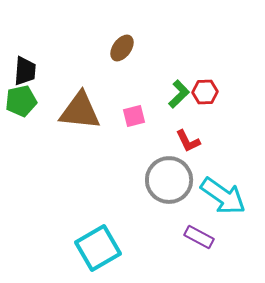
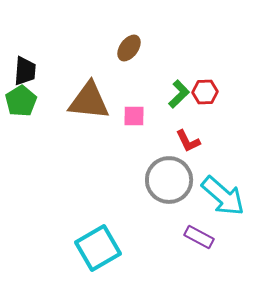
brown ellipse: moved 7 px right
green pentagon: rotated 20 degrees counterclockwise
brown triangle: moved 9 px right, 10 px up
pink square: rotated 15 degrees clockwise
cyan arrow: rotated 6 degrees clockwise
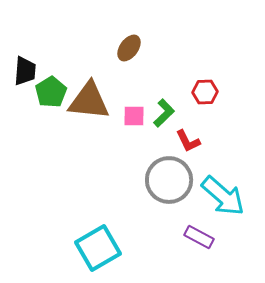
green L-shape: moved 15 px left, 19 px down
green pentagon: moved 30 px right, 9 px up
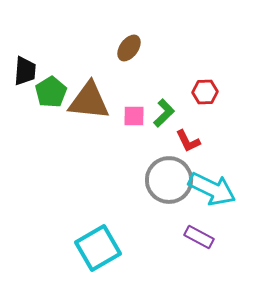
cyan arrow: moved 11 px left, 7 px up; rotated 15 degrees counterclockwise
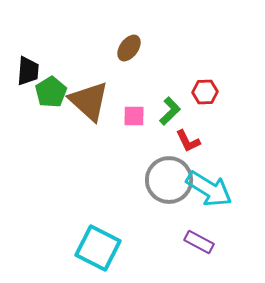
black trapezoid: moved 3 px right
brown triangle: rotated 36 degrees clockwise
green L-shape: moved 6 px right, 2 px up
cyan arrow: moved 3 px left; rotated 6 degrees clockwise
purple rectangle: moved 5 px down
cyan square: rotated 33 degrees counterclockwise
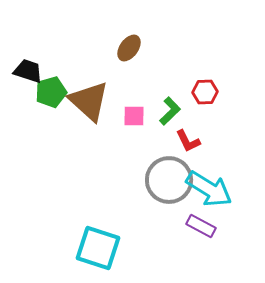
black trapezoid: rotated 76 degrees counterclockwise
green pentagon: rotated 16 degrees clockwise
purple rectangle: moved 2 px right, 16 px up
cyan square: rotated 9 degrees counterclockwise
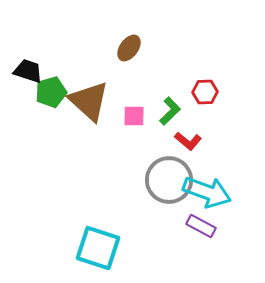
red L-shape: rotated 24 degrees counterclockwise
cyan arrow: moved 2 px left, 3 px down; rotated 12 degrees counterclockwise
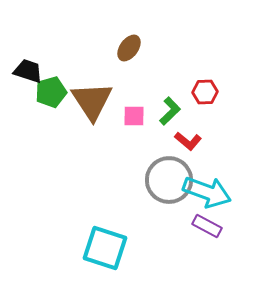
brown triangle: moved 3 px right; rotated 15 degrees clockwise
purple rectangle: moved 6 px right
cyan square: moved 7 px right
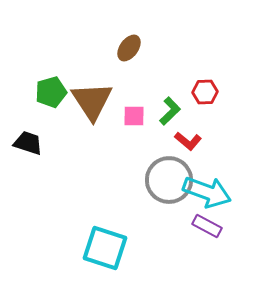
black trapezoid: moved 72 px down
